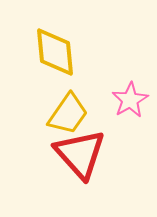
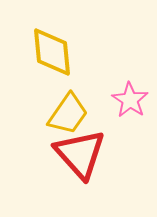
yellow diamond: moved 3 px left
pink star: rotated 9 degrees counterclockwise
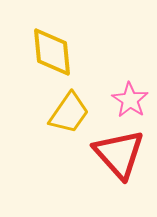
yellow trapezoid: moved 1 px right, 1 px up
red triangle: moved 39 px right
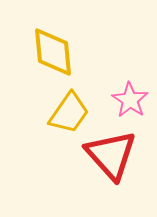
yellow diamond: moved 1 px right
red triangle: moved 8 px left, 1 px down
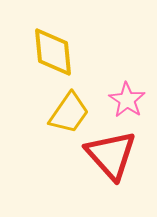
pink star: moved 3 px left
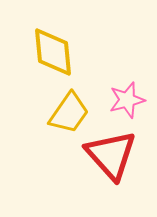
pink star: rotated 24 degrees clockwise
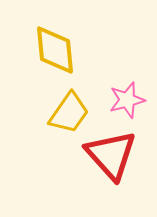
yellow diamond: moved 2 px right, 2 px up
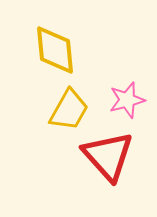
yellow trapezoid: moved 3 px up; rotated 6 degrees counterclockwise
red triangle: moved 3 px left, 1 px down
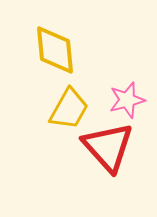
yellow trapezoid: moved 1 px up
red triangle: moved 9 px up
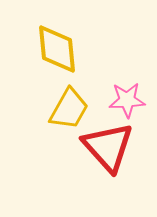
yellow diamond: moved 2 px right, 1 px up
pink star: rotated 12 degrees clockwise
